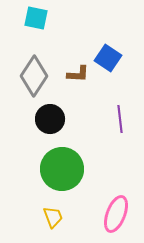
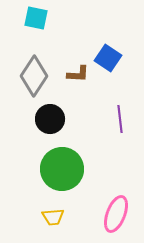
yellow trapezoid: rotated 105 degrees clockwise
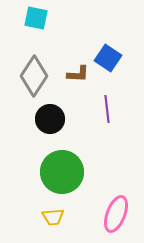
purple line: moved 13 px left, 10 px up
green circle: moved 3 px down
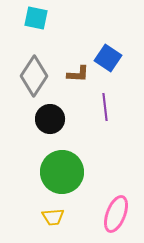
purple line: moved 2 px left, 2 px up
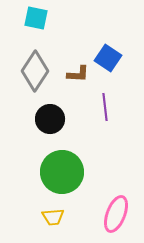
gray diamond: moved 1 px right, 5 px up
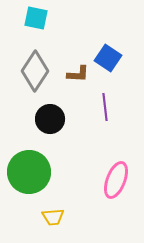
green circle: moved 33 px left
pink ellipse: moved 34 px up
